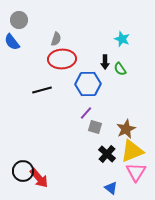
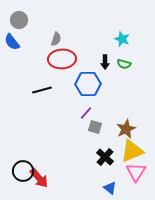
green semicircle: moved 4 px right, 5 px up; rotated 40 degrees counterclockwise
black cross: moved 2 px left, 3 px down
blue triangle: moved 1 px left
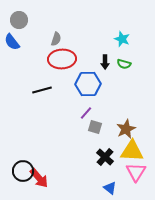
yellow triangle: rotated 25 degrees clockwise
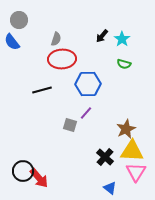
cyan star: rotated 14 degrees clockwise
black arrow: moved 3 px left, 26 px up; rotated 40 degrees clockwise
gray square: moved 25 px left, 2 px up
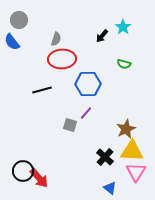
cyan star: moved 1 px right, 12 px up
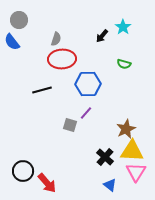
red arrow: moved 8 px right, 5 px down
blue triangle: moved 3 px up
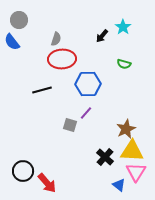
blue triangle: moved 9 px right
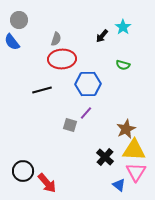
green semicircle: moved 1 px left, 1 px down
yellow triangle: moved 2 px right, 1 px up
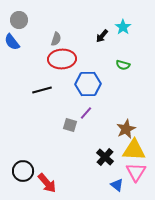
blue triangle: moved 2 px left
